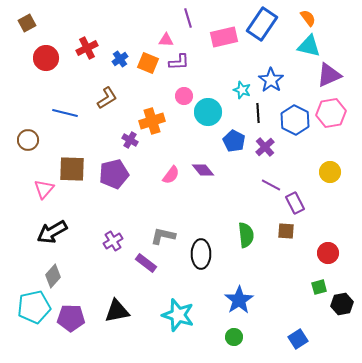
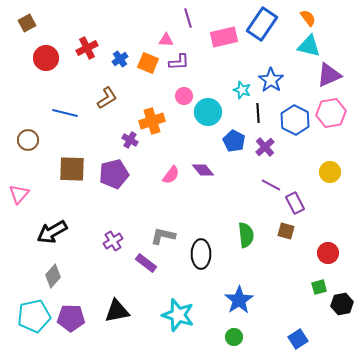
pink triangle at (44, 189): moved 25 px left, 5 px down
brown square at (286, 231): rotated 12 degrees clockwise
cyan pentagon at (34, 307): moved 9 px down
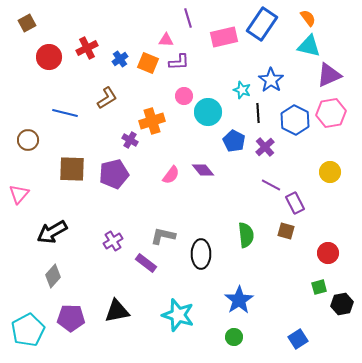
red circle at (46, 58): moved 3 px right, 1 px up
cyan pentagon at (34, 316): moved 6 px left, 14 px down; rotated 16 degrees counterclockwise
